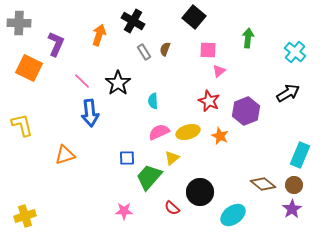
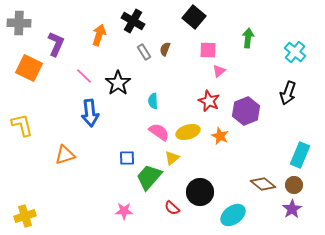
pink line: moved 2 px right, 5 px up
black arrow: rotated 140 degrees clockwise
pink semicircle: rotated 60 degrees clockwise
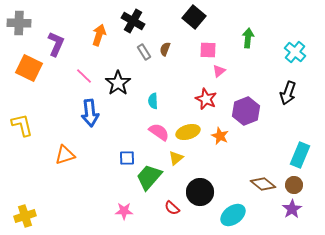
red star: moved 3 px left, 2 px up
yellow triangle: moved 4 px right
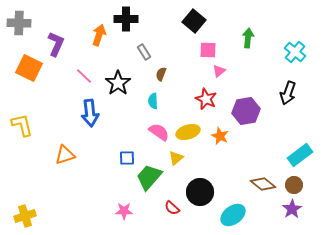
black square: moved 4 px down
black cross: moved 7 px left, 2 px up; rotated 30 degrees counterclockwise
brown semicircle: moved 4 px left, 25 px down
purple hexagon: rotated 12 degrees clockwise
cyan rectangle: rotated 30 degrees clockwise
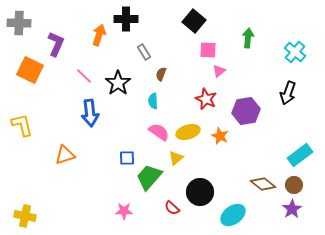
orange square: moved 1 px right, 2 px down
yellow cross: rotated 30 degrees clockwise
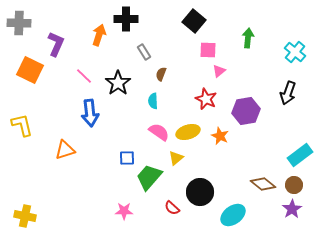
orange triangle: moved 5 px up
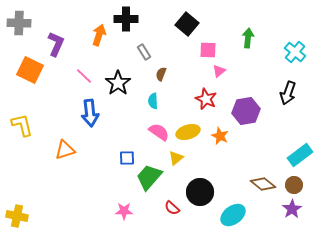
black square: moved 7 px left, 3 px down
yellow cross: moved 8 px left
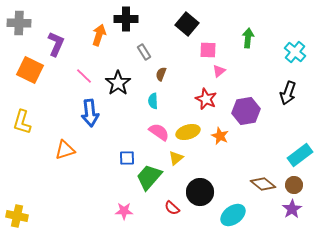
yellow L-shape: moved 3 px up; rotated 150 degrees counterclockwise
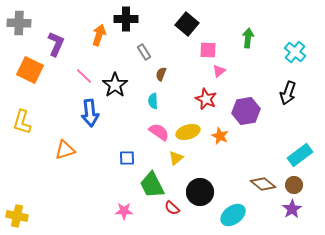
black star: moved 3 px left, 2 px down
green trapezoid: moved 3 px right, 8 px down; rotated 68 degrees counterclockwise
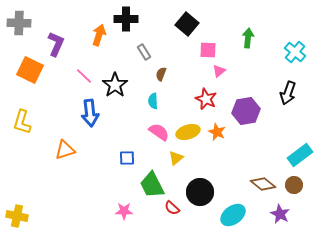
orange star: moved 3 px left, 4 px up
purple star: moved 12 px left, 5 px down; rotated 12 degrees counterclockwise
